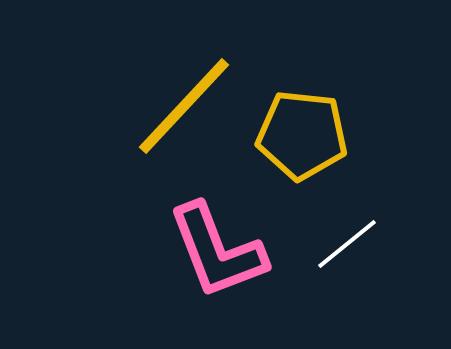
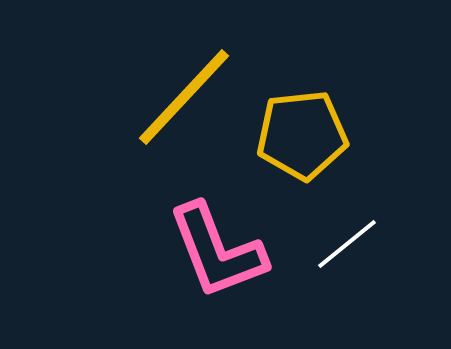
yellow line: moved 9 px up
yellow pentagon: rotated 12 degrees counterclockwise
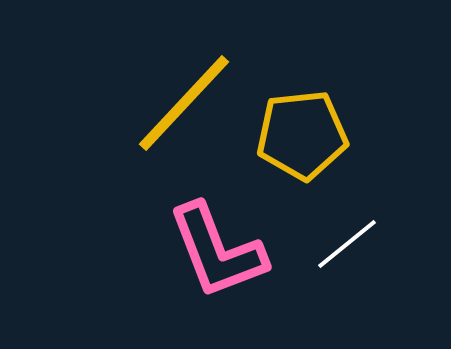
yellow line: moved 6 px down
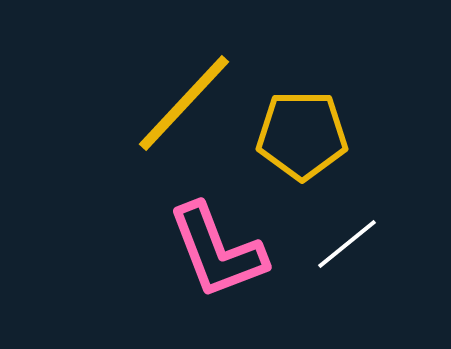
yellow pentagon: rotated 6 degrees clockwise
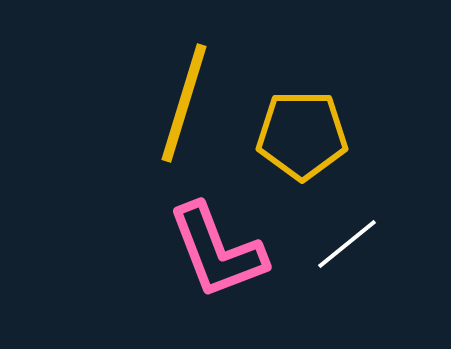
yellow line: rotated 26 degrees counterclockwise
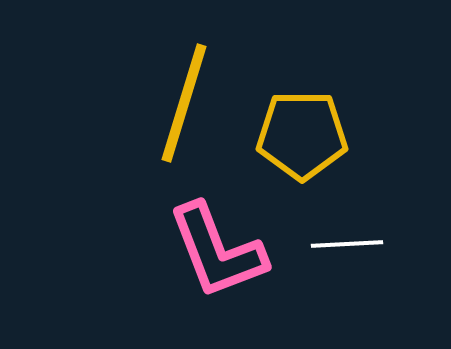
white line: rotated 36 degrees clockwise
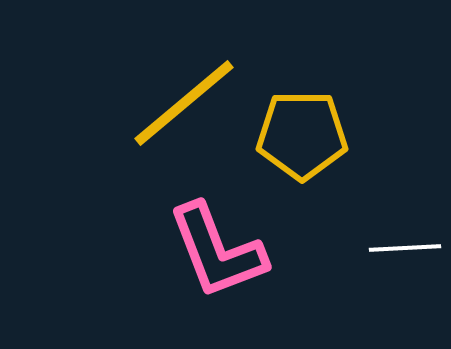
yellow line: rotated 33 degrees clockwise
white line: moved 58 px right, 4 px down
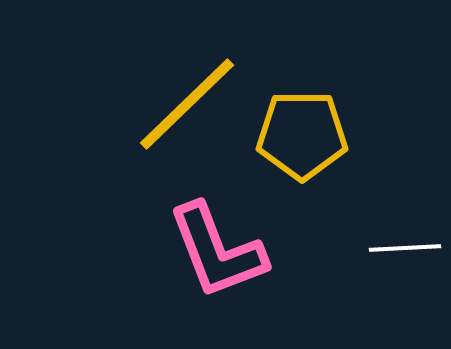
yellow line: moved 3 px right, 1 px down; rotated 4 degrees counterclockwise
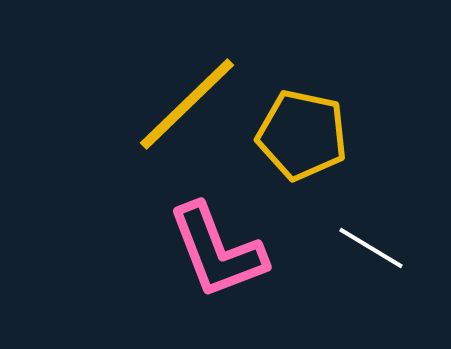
yellow pentagon: rotated 12 degrees clockwise
white line: moved 34 px left; rotated 34 degrees clockwise
